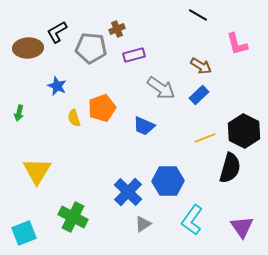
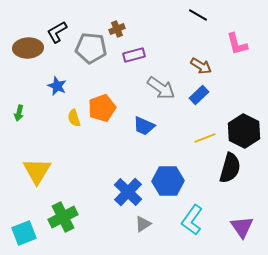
green cross: moved 10 px left; rotated 36 degrees clockwise
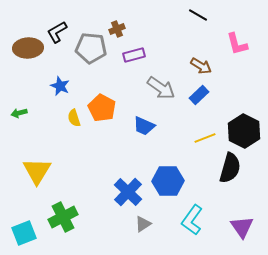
blue star: moved 3 px right
orange pentagon: rotated 24 degrees counterclockwise
green arrow: rotated 63 degrees clockwise
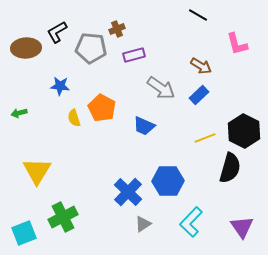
brown ellipse: moved 2 px left
blue star: rotated 18 degrees counterclockwise
cyan L-shape: moved 1 px left, 2 px down; rotated 8 degrees clockwise
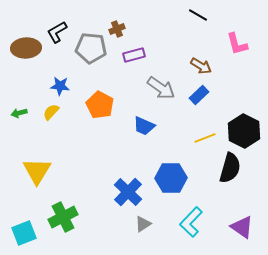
orange pentagon: moved 2 px left, 3 px up
yellow semicircle: moved 23 px left, 6 px up; rotated 60 degrees clockwise
blue hexagon: moved 3 px right, 3 px up
purple triangle: rotated 20 degrees counterclockwise
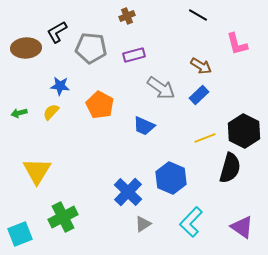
brown cross: moved 10 px right, 13 px up
blue hexagon: rotated 24 degrees clockwise
cyan square: moved 4 px left, 1 px down
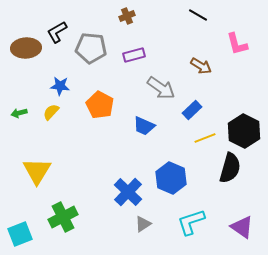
blue rectangle: moved 7 px left, 15 px down
cyan L-shape: rotated 28 degrees clockwise
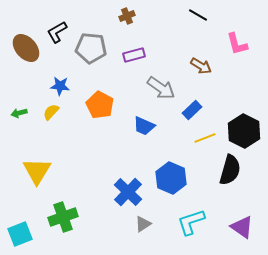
brown ellipse: rotated 52 degrees clockwise
black semicircle: moved 2 px down
green cross: rotated 8 degrees clockwise
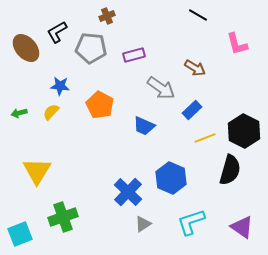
brown cross: moved 20 px left
brown arrow: moved 6 px left, 2 px down
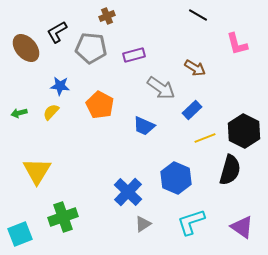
blue hexagon: moved 5 px right
